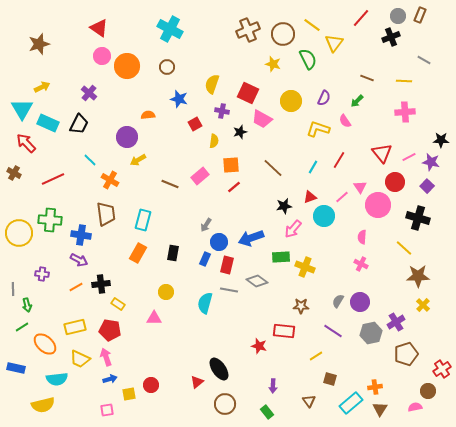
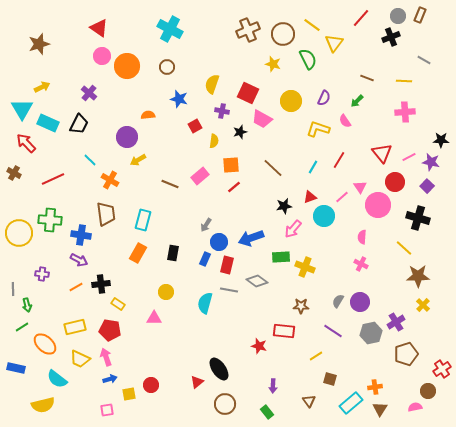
red square at (195, 124): moved 2 px down
cyan semicircle at (57, 379): rotated 45 degrees clockwise
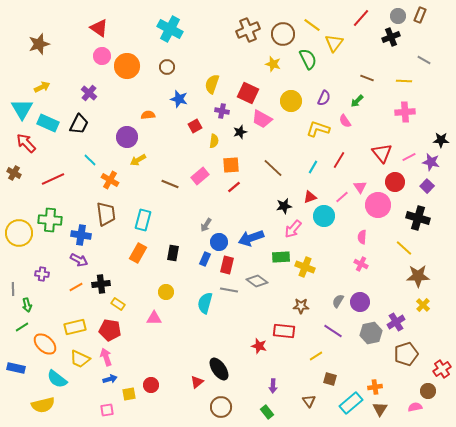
brown circle at (225, 404): moved 4 px left, 3 px down
